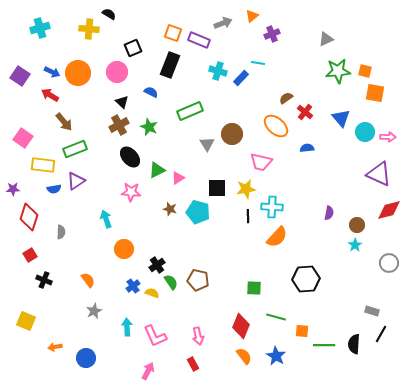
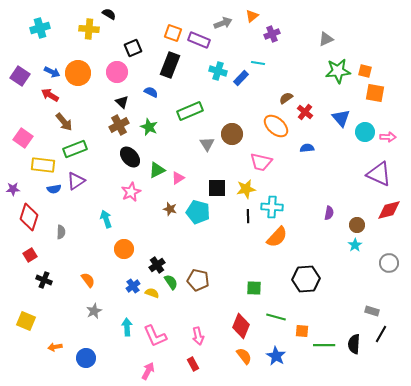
pink star at (131, 192): rotated 30 degrees counterclockwise
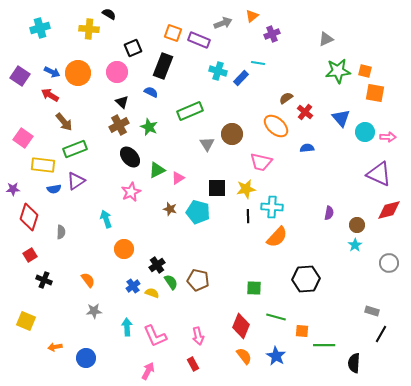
black rectangle at (170, 65): moved 7 px left, 1 px down
gray star at (94, 311): rotated 21 degrees clockwise
black semicircle at (354, 344): moved 19 px down
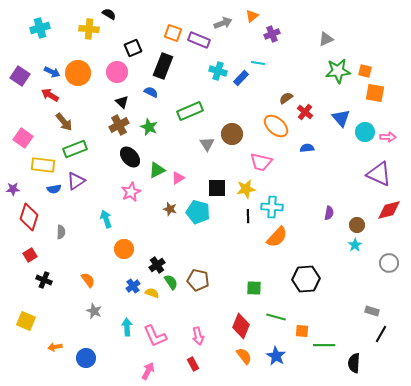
gray star at (94, 311): rotated 28 degrees clockwise
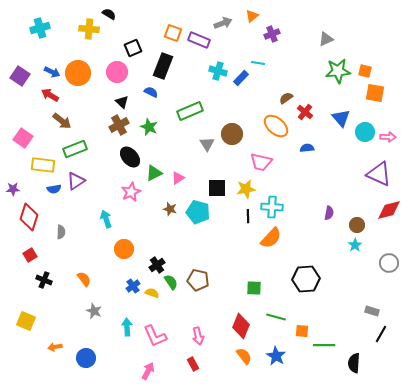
brown arrow at (64, 122): moved 2 px left, 1 px up; rotated 12 degrees counterclockwise
green triangle at (157, 170): moved 3 px left, 3 px down
orange semicircle at (277, 237): moved 6 px left, 1 px down
orange semicircle at (88, 280): moved 4 px left, 1 px up
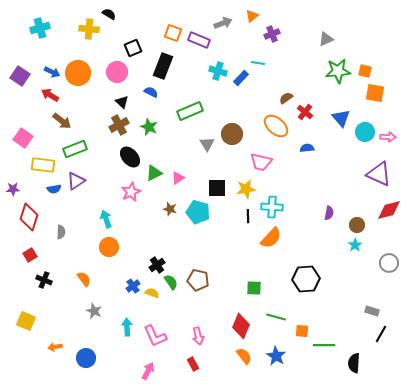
orange circle at (124, 249): moved 15 px left, 2 px up
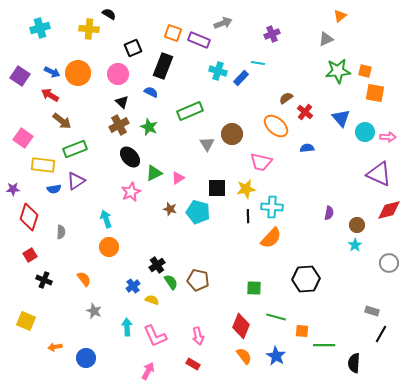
orange triangle at (252, 16): moved 88 px right
pink circle at (117, 72): moved 1 px right, 2 px down
yellow semicircle at (152, 293): moved 7 px down
red rectangle at (193, 364): rotated 32 degrees counterclockwise
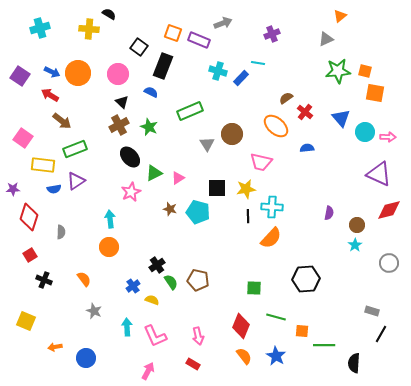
black square at (133, 48): moved 6 px right, 1 px up; rotated 30 degrees counterclockwise
cyan arrow at (106, 219): moved 4 px right; rotated 12 degrees clockwise
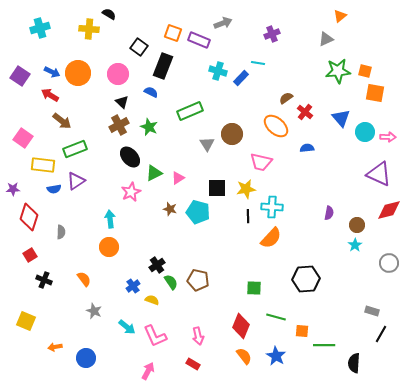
cyan arrow at (127, 327): rotated 132 degrees clockwise
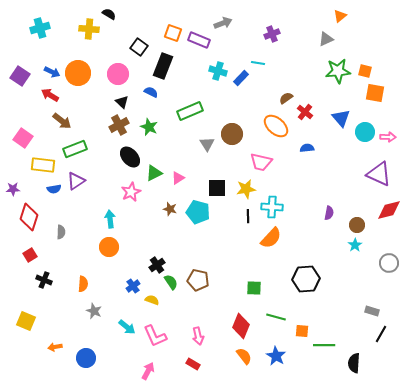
orange semicircle at (84, 279): moved 1 px left, 5 px down; rotated 42 degrees clockwise
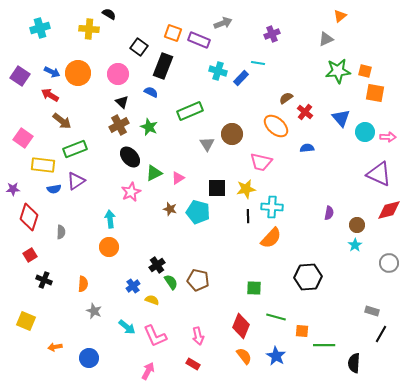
black hexagon at (306, 279): moved 2 px right, 2 px up
blue circle at (86, 358): moved 3 px right
